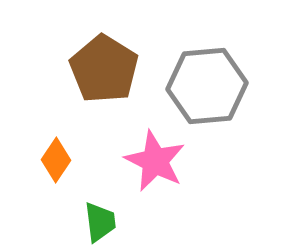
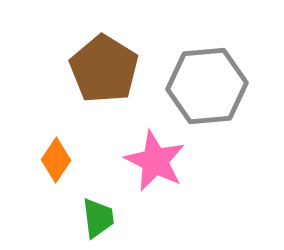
green trapezoid: moved 2 px left, 4 px up
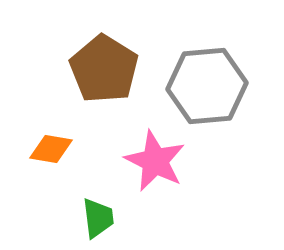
orange diamond: moved 5 px left, 11 px up; rotated 66 degrees clockwise
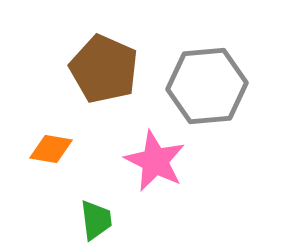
brown pentagon: rotated 8 degrees counterclockwise
green trapezoid: moved 2 px left, 2 px down
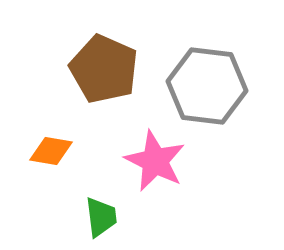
gray hexagon: rotated 12 degrees clockwise
orange diamond: moved 2 px down
green trapezoid: moved 5 px right, 3 px up
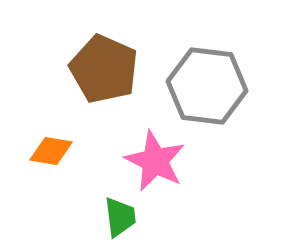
green trapezoid: moved 19 px right
